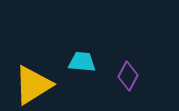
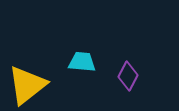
yellow triangle: moved 6 px left; rotated 6 degrees counterclockwise
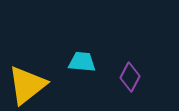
purple diamond: moved 2 px right, 1 px down
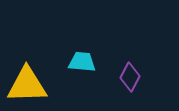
yellow triangle: rotated 36 degrees clockwise
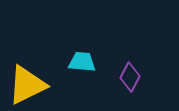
yellow triangle: rotated 24 degrees counterclockwise
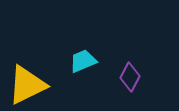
cyan trapezoid: moved 1 px right, 1 px up; rotated 28 degrees counterclockwise
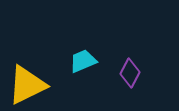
purple diamond: moved 4 px up
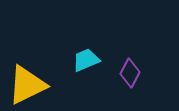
cyan trapezoid: moved 3 px right, 1 px up
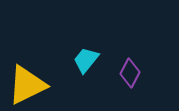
cyan trapezoid: rotated 28 degrees counterclockwise
